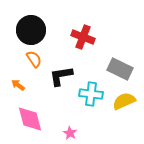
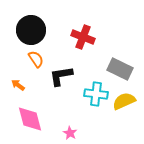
orange semicircle: moved 2 px right
cyan cross: moved 5 px right
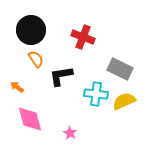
orange arrow: moved 1 px left, 2 px down
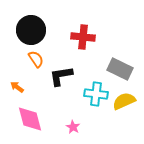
red cross: rotated 15 degrees counterclockwise
pink star: moved 3 px right, 6 px up
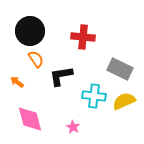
black circle: moved 1 px left, 1 px down
orange arrow: moved 5 px up
cyan cross: moved 2 px left, 2 px down
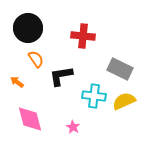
black circle: moved 2 px left, 3 px up
red cross: moved 1 px up
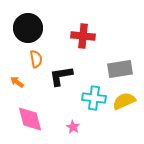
orange semicircle: rotated 24 degrees clockwise
gray rectangle: rotated 35 degrees counterclockwise
cyan cross: moved 2 px down
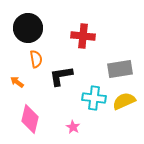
pink diamond: rotated 28 degrees clockwise
